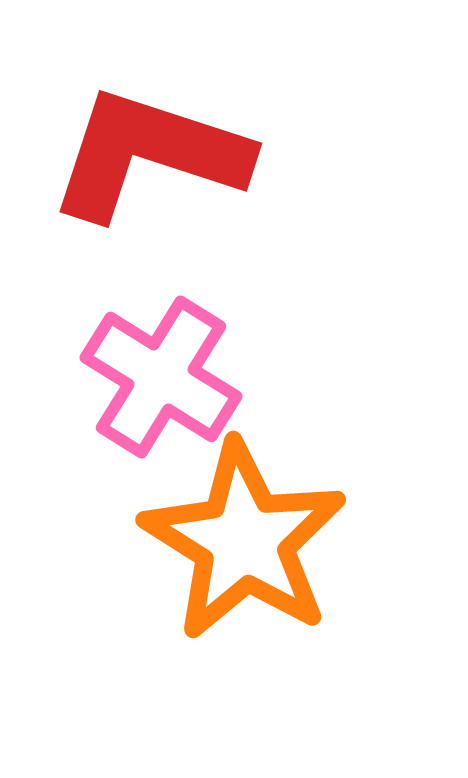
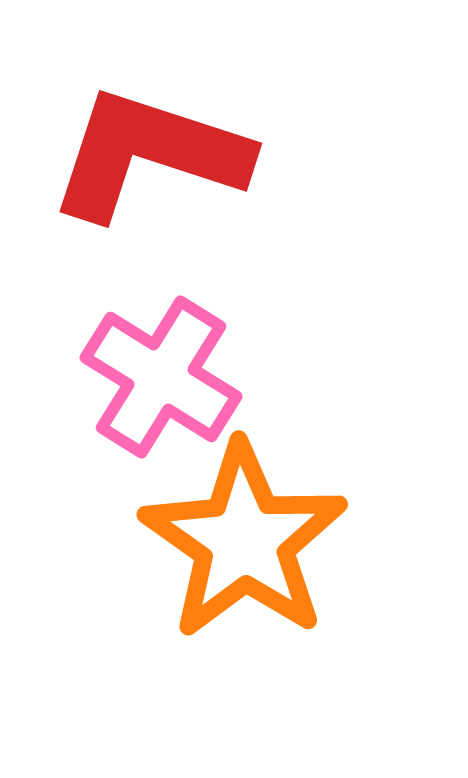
orange star: rotated 3 degrees clockwise
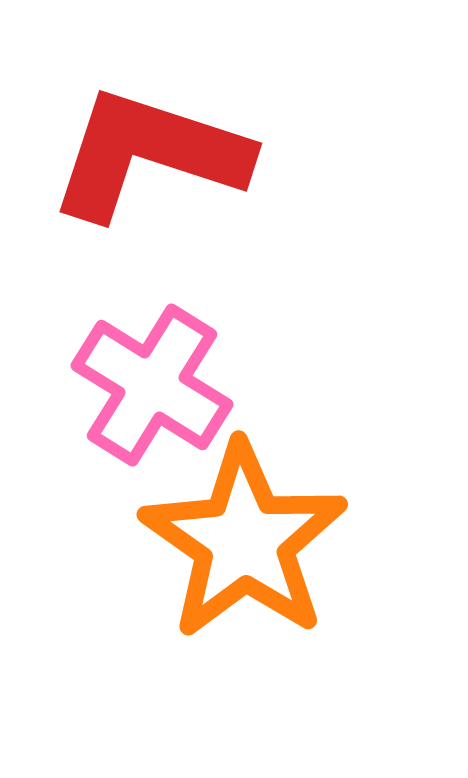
pink cross: moved 9 px left, 8 px down
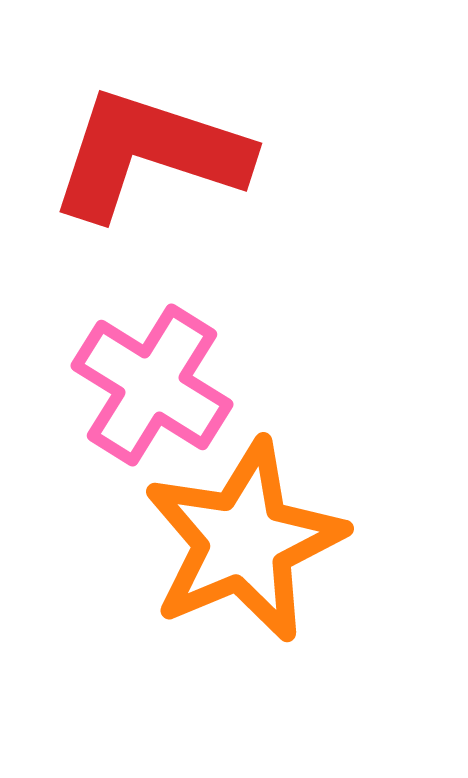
orange star: rotated 14 degrees clockwise
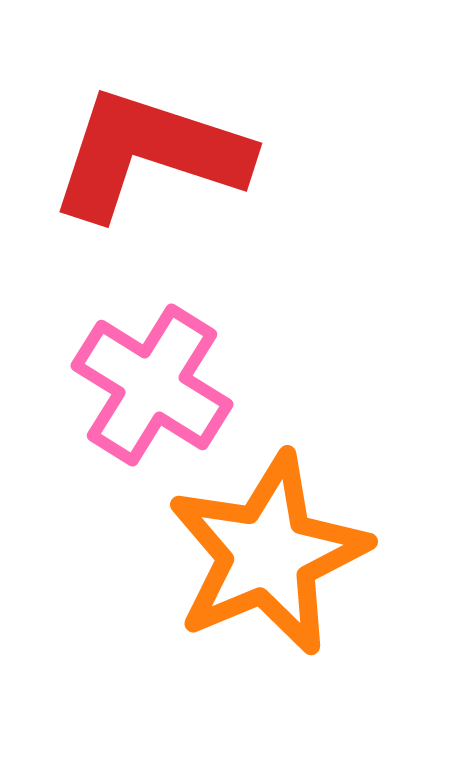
orange star: moved 24 px right, 13 px down
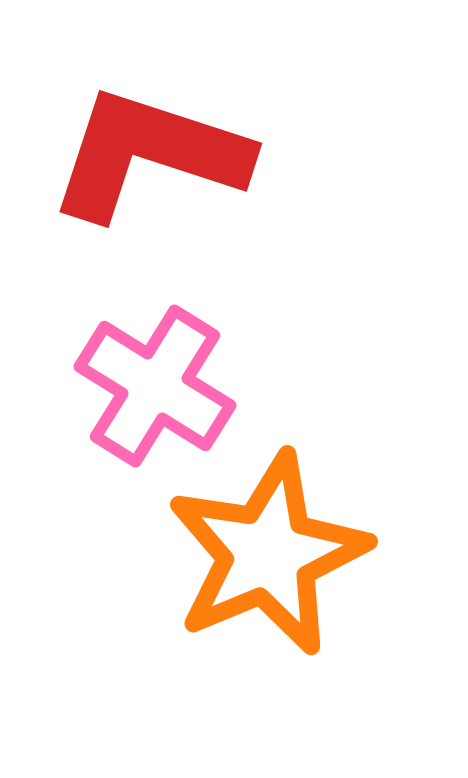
pink cross: moved 3 px right, 1 px down
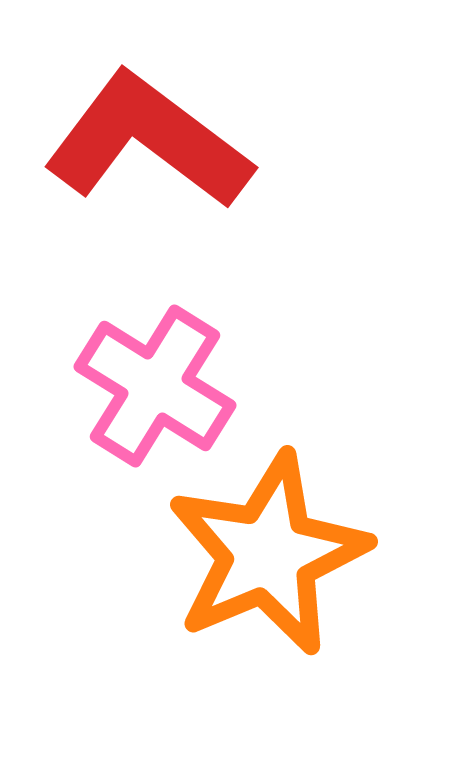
red L-shape: moved 1 px left, 13 px up; rotated 19 degrees clockwise
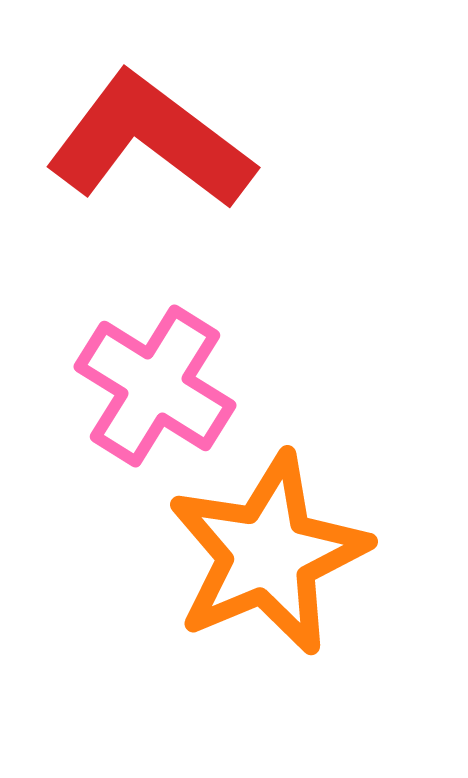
red L-shape: moved 2 px right
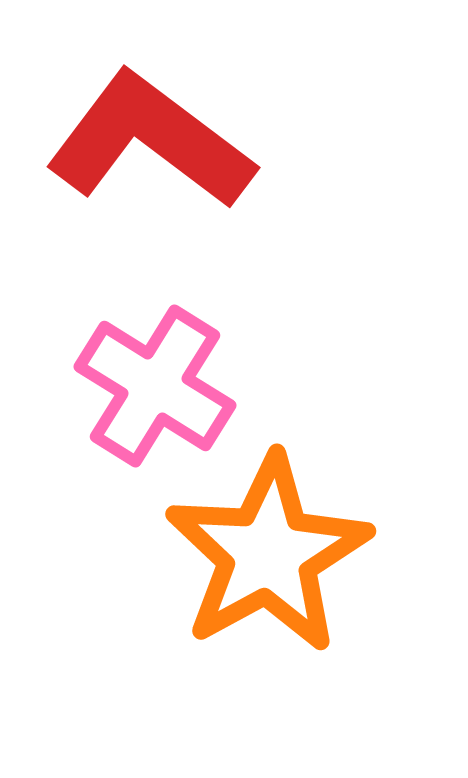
orange star: rotated 6 degrees counterclockwise
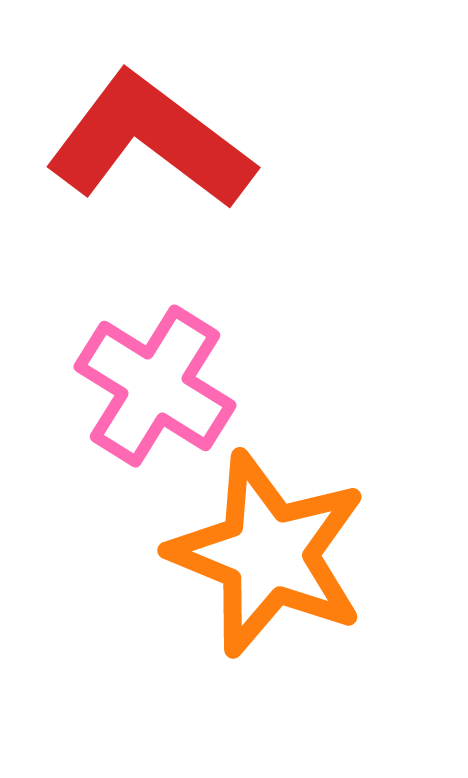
orange star: rotated 21 degrees counterclockwise
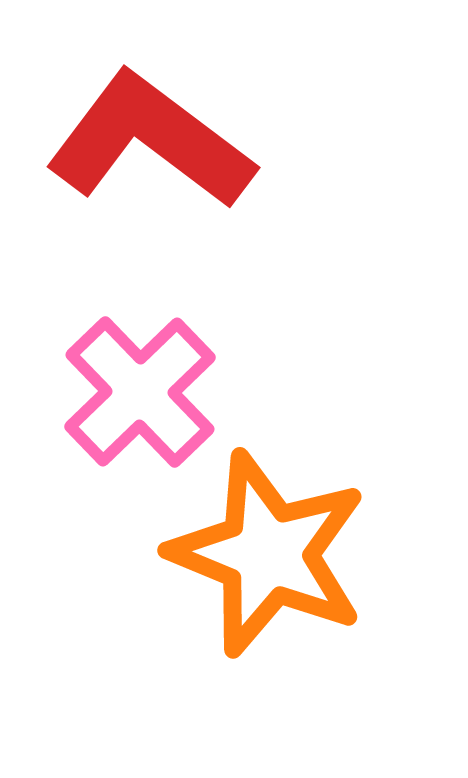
pink cross: moved 15 px left, 6 px down; rotated 14 degrees clockwise
